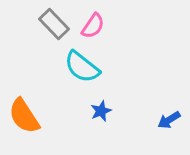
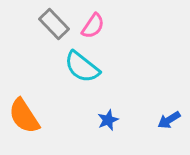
blue star: moved 7 px right, 9 px down
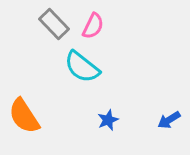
pink semicircle: rotated 8 degrees counterclockwise
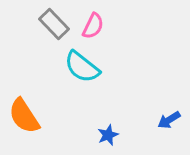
blue star: moved 15 px down
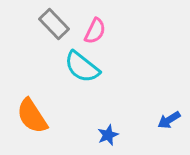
pink semicircle: moved 2 px right, 5 px down
orange semicircle: moved 8 px right
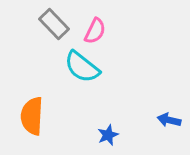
orange semicircle: rotated 36 degrees clockwise
blue arrow: rotated 45 degrees clockwise
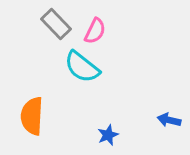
gray rectangle: moved 2 px right
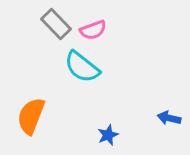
pink semicircle: moved 2 px left, 1 px up; rotated 44 degrees clockwise
orange semicircle: moved 1 px left; rotated 18 degrees clockwise
blue arrow: moved 2 px up
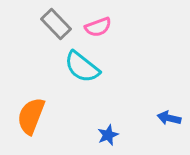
pink semicircle: moved 5 px right, 3 px up
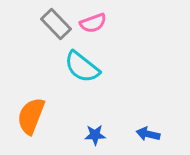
pink semicircle: moved 5 px left, 4 px up
blue arrow: moved 21 px left, 16 px down
blue star: moved 13 px left; rotated 20 degrees clockwise
